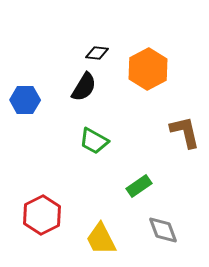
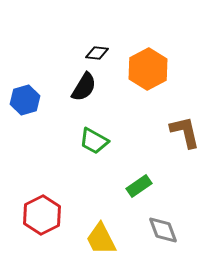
blue hexagon: rotated 16 degrees counterclockwise
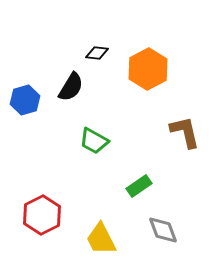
black semicircle: moved 13 px left
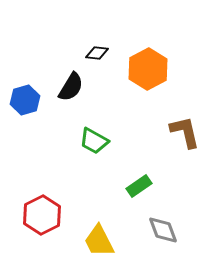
yellow trapezoid: moved 2 px left, 2 px down
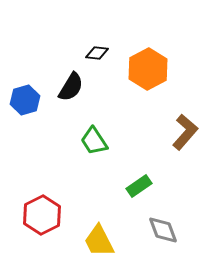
brown L-shape: rotated 54 degrees clockwise
green trapezoid: rotated 28 degrees clockwise
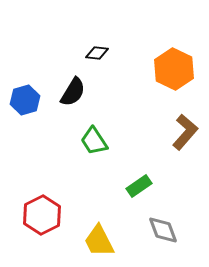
orange hexagon: moved 26 px right; rotated 6 degrees counterclockwise
black semicircle: moved 2 px right, 5 px down
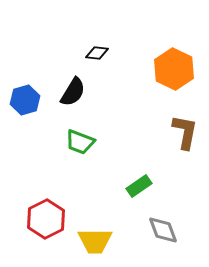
brown L-shape: rotated 30 degrees counterclockwise
green trapezoid: moved 14 px left, 1 px down; rotated 36 degrees counterclockwise
red hexagon: moved 4 px right, 4 px down
yellow trapezoid: moved 4 px left; rotated 63 degrees counterclockwise
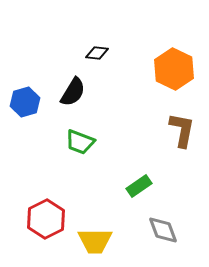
blue hexagon: moved 2 px down
brown L-shape: moved 3 px left, 2 px up
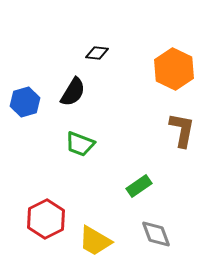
green trapezoid: moved 2 px down
gray diamond: moved 7 px left, 4 px down
yellow trapezoid: rotated 30 degrees clockwise
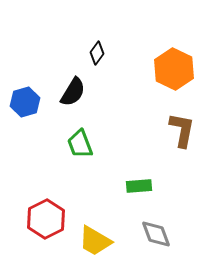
black diamond: rotated 60 degrees counterclockwise
green trapezoid: rotated 48 degrees clockwise
green rectangle: rotated 30 degrees clockwise
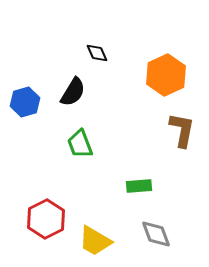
black diamond: rotated 60 degrees counterclockwise
orange hexagon: moved 8 px left, 6 px down; rotated 9 degrees clockwise
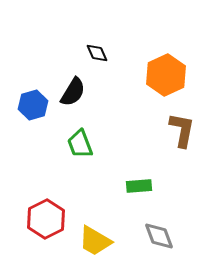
blue hexagon: moved 8 px right, 3 px down
gray diamond: moved 3 px right, 2 px down
